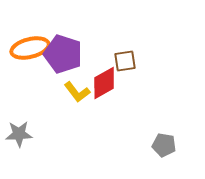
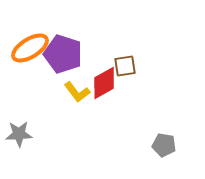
orange ellipse: rotated 18 degrees counterclockwise
brown square: moved 5 px down
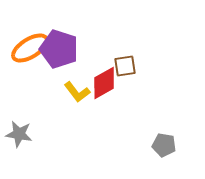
purple pentagon: moved 4 px left, 5 px up
gray star: rotated 12 degrees clockwise
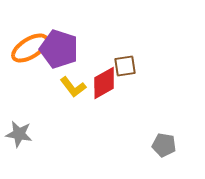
yellow L-shape: moved 4 px left, 5 px up
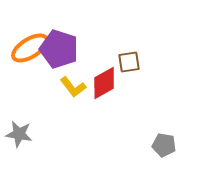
brown square: moved 4 px right, 4 px up
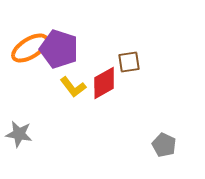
gray pentagon: rotated 15 degrees clockwise
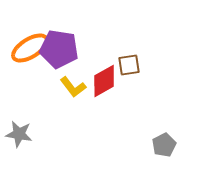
purple pentagon: rotated 9 degrees counterclockwise
brown square: moved 3 px down
red diamond: moved 2 px up
gray pentagon: rotated 20 degrees clockwise
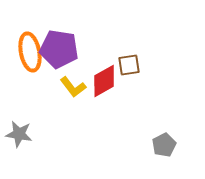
orange ellipse: moved 4 px down; rotated 69 degrees counterclockwise
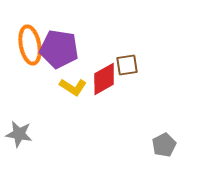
orange ellipse: moved 7 px up
brown square: moved 2 px left
red diamond: moved 2 px up
yellow L-shape: rotated 20 degrees counterclockwise
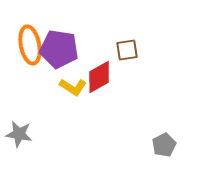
brown square: moved 15 px up
red diamond: moved 5 px left, 2 px up
